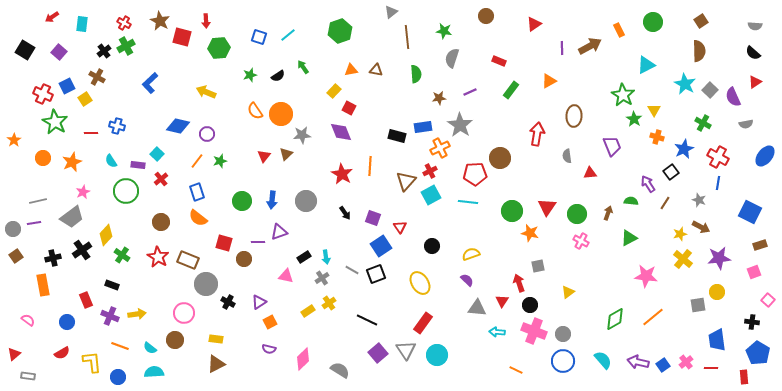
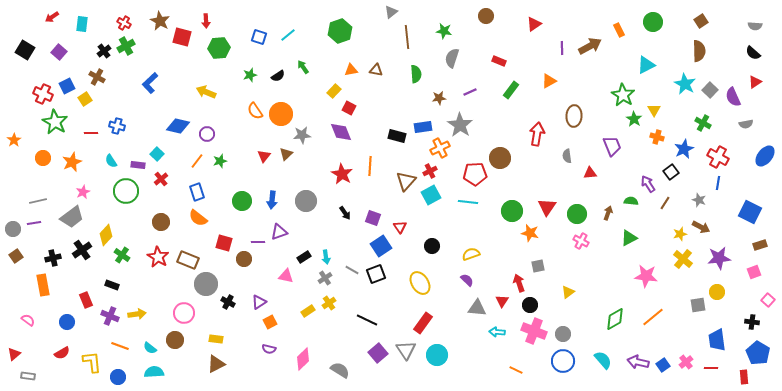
gray cross at (322, 278): moved 3 px right
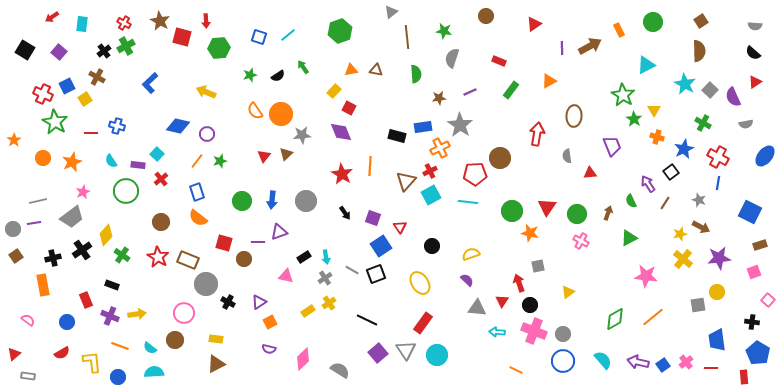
green semicircle at (631, 201): rotated 120 degrees counterclockwise
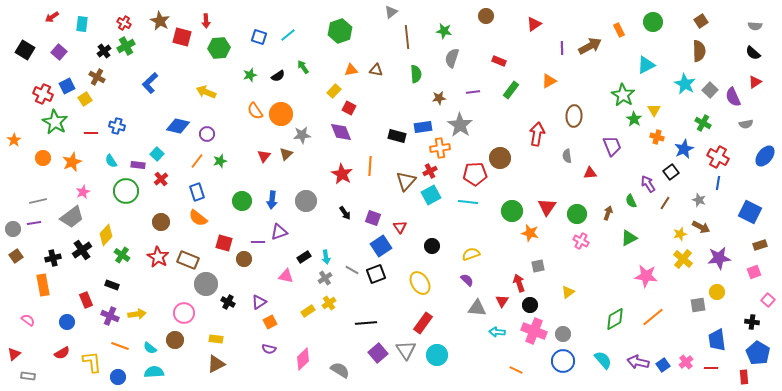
purple line at (470, 92): moved 3 px right; rotated 16 degrees clockwise
orange cross at (440, 148): rotated 18 degrees clockwise
black line at (367, 320): moved 1 px left, 3 px down; rotated 30 degrees counterclockwise
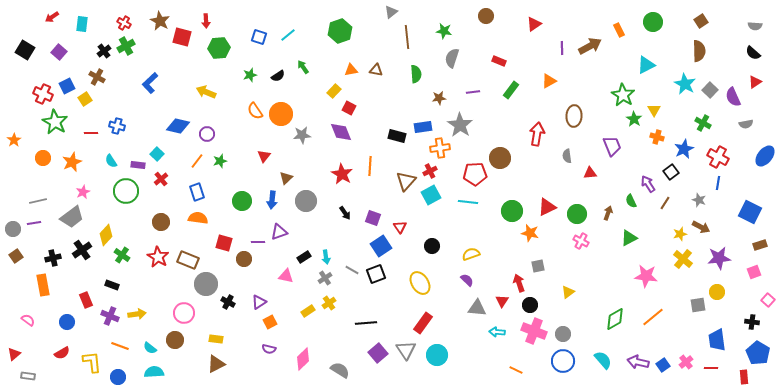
brown triangle at (286, 154): moved 24 px down
red triangle at (547, 207): rotated 30 degrees clockwise
orange semicircle at (198, 218): rotated 150 degrees clockwise
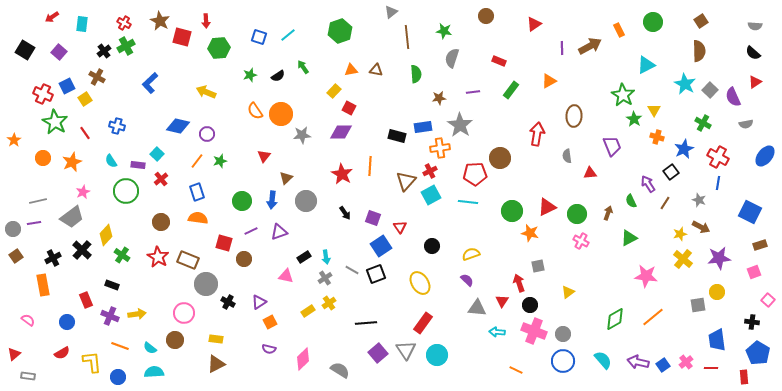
purple diamond at (341, 132): rotated 70 degrees counterclockwise
red line at (91, 133): moved 6 px left; rotated 56 degrees clockwise
purple line at (258, 242): moved 7 px left, 11 px up; rotated 24 degrees counterclockwise
black cross at (82, 250): rotated 12 degrees counterclockwise
black cross at (53, 258): rotated 14 degrees counterclockwise
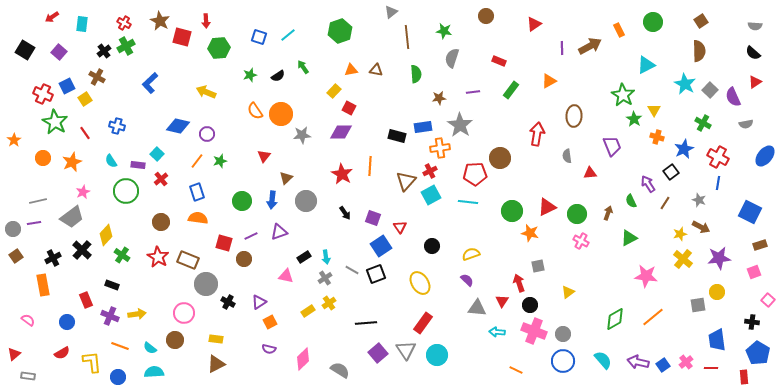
purple line at (251, 231): moved 5 px down
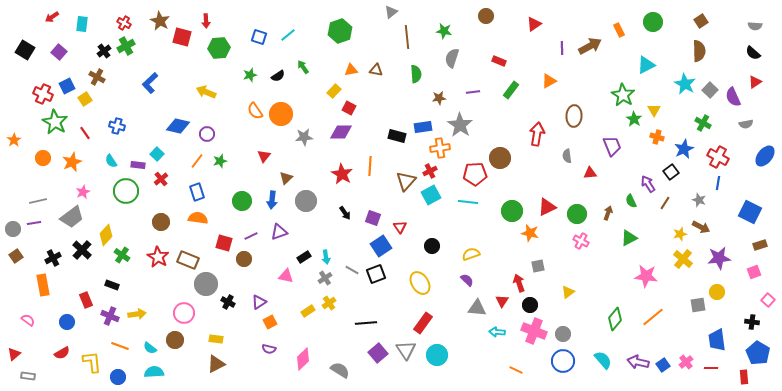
gray star at (302, 135): moved 2 px right, 2 px down
green diamond at (615, 319): rotated 20 degrees counterclockwise
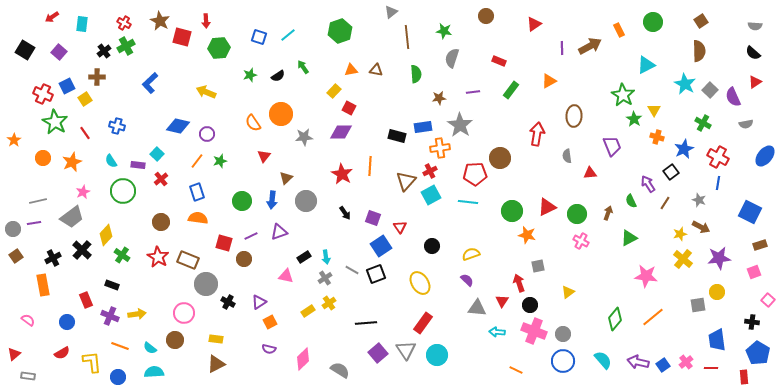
brown cross at (97, 77): rotated 28 degrees counterclockwise
orange semicircle at (255, 111): moved 2 px left, 12 px down
green circle at (126, 191): moved 3 px left
orange star at (530, 233): moved 3 px left, 2 px down
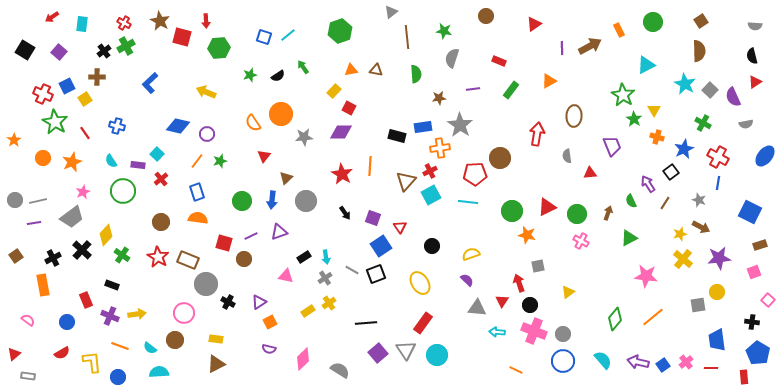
blue square at (259, 37): moved 5 px right
black semicircle at (753, 53): moved 1 px left, 3 px down; rotated 35 degrees clockwise
purple line at (473, 92): moved 3 px up
gray circle at (13, 229): moved 2 px right, 29 px up
cyan semicircle at (154, 372): moved 5 px right
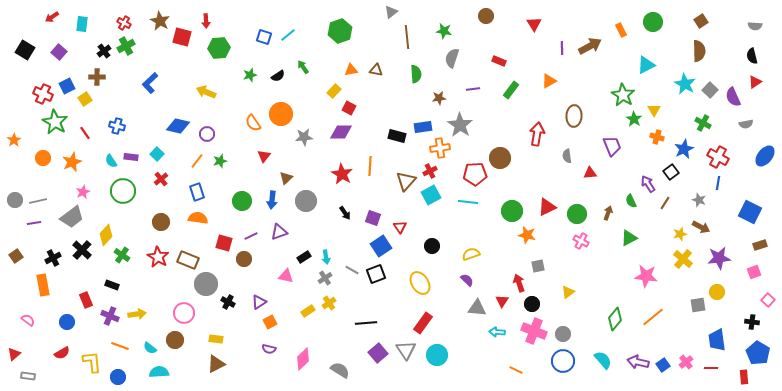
red triangle at (534, 24): rotated 28 degrees counterclockwise
orange rectangle at (619, 30): moved 2 px right
purple rectangle at (138, 165): moved 7 px left, 8 px up
black circle at (530, 305): moved 2 px right, 1 px up
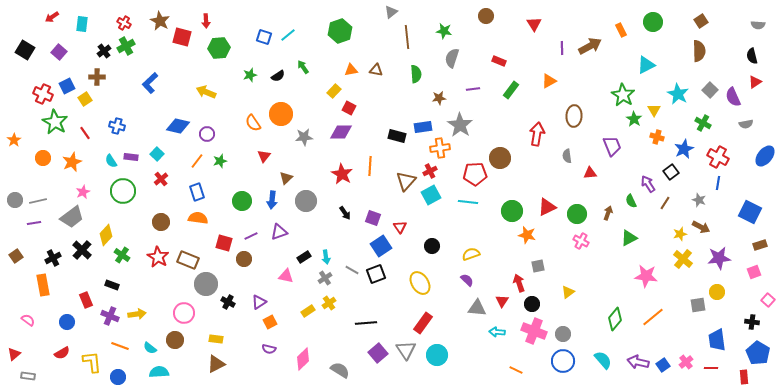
gray semicircle at (755, 26): moved 3 px right, 1 px up
cyan star at (685, 84): moved 7 px left, 10 px down
